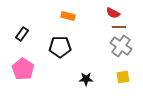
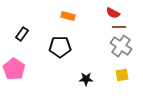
pink pentagon: moved 9 px left
yellow square: moved 1 px left, 2 px up
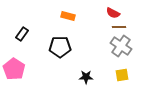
black star: moved 2 px up
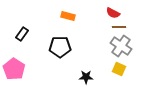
yellow square: moved 3 px left, 6 px up; rotated 32 degrees clockwise
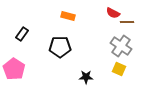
brown line: moved 8 px right, 5 px up
